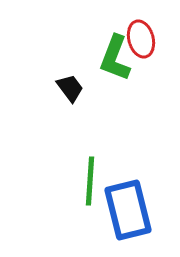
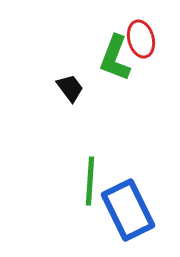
blue rectangle: rotated 12 degrees counterclockwise
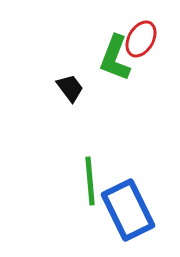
red ellipse: rotated 45 degrees clockwise
green line: rotated 9 degrees counterclockwise
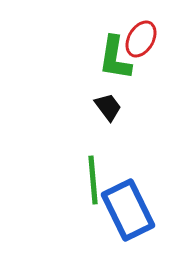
green L-shape: rotated 12 degrees counterclockwise
black trapezoid: moved 38 px right, 19 px down
green line: moved 3 px right, 1 px up
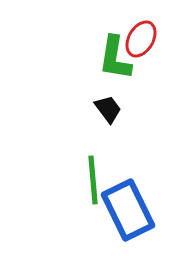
black trapezoid: moved 2 px down
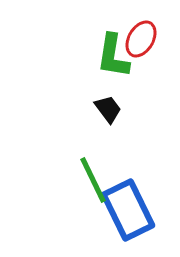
green L-shape: moved 2 px left, 2 px up
green line: rotated 21 degrees counterclockwise
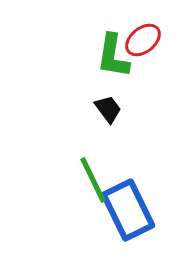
red ellipse: moved 2 px right, 1 px down; rotated 21 degrees clockwise
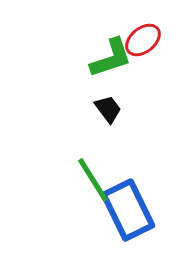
green L-shape: moved 2 px left, 2 px down; rotated 117 degrees counterclockwise
green line: rotated 6 degrees counterclockwise
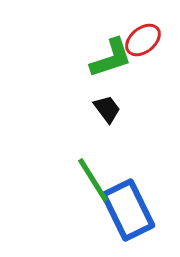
black trapezoid: moved 1 px left
